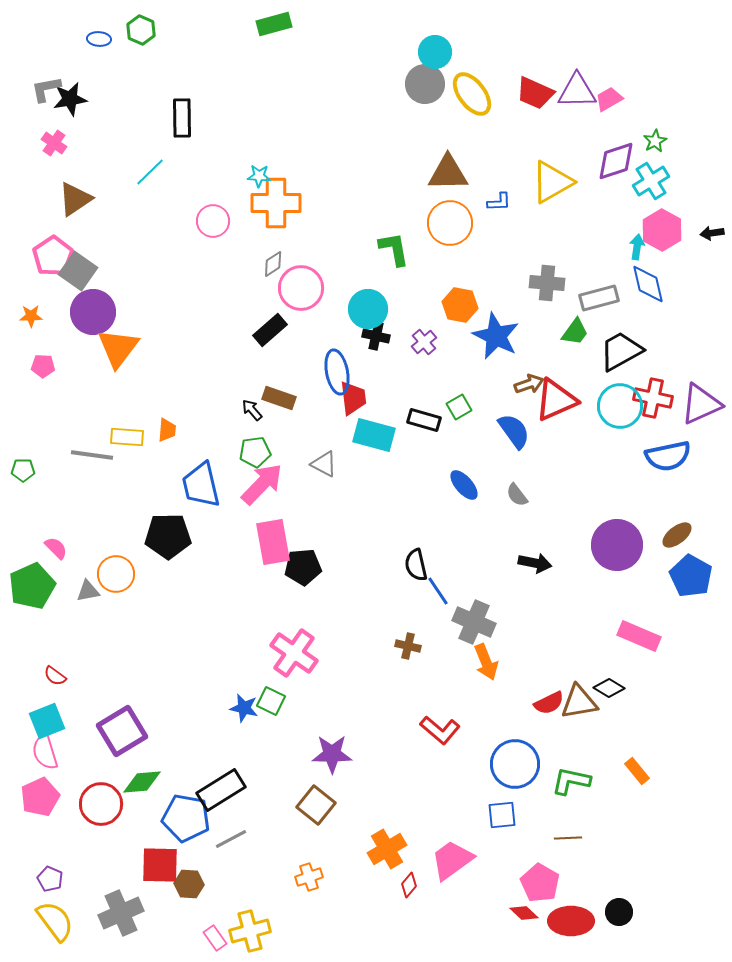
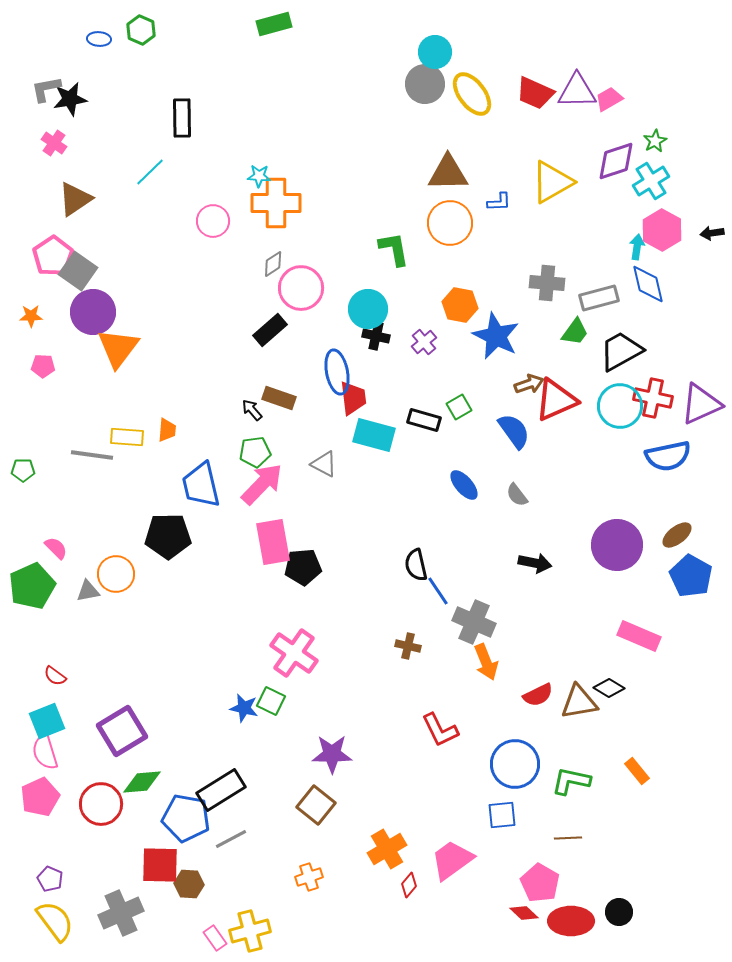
red semicircle at (549, 703): moved 11 px left, 8 px up
red L-shape at (440, 730): rotated 24 degrees clockwise
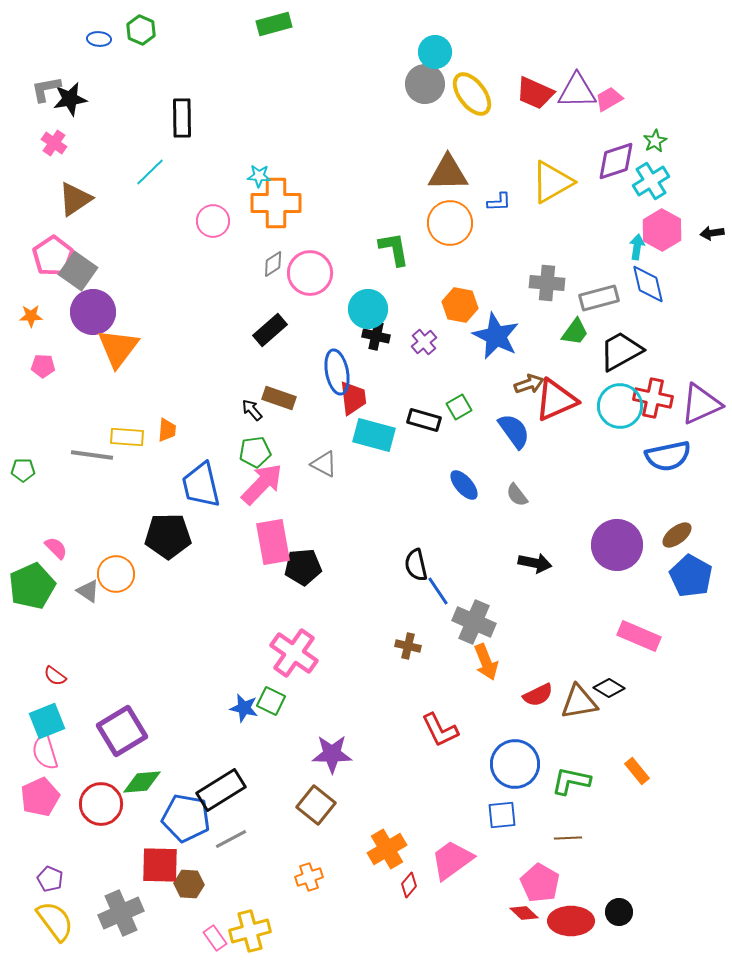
pink circle at (301, 288): moved 9 px right, 15 px up
gray triangle at (88, 591): rotated 45 degrees clockwise
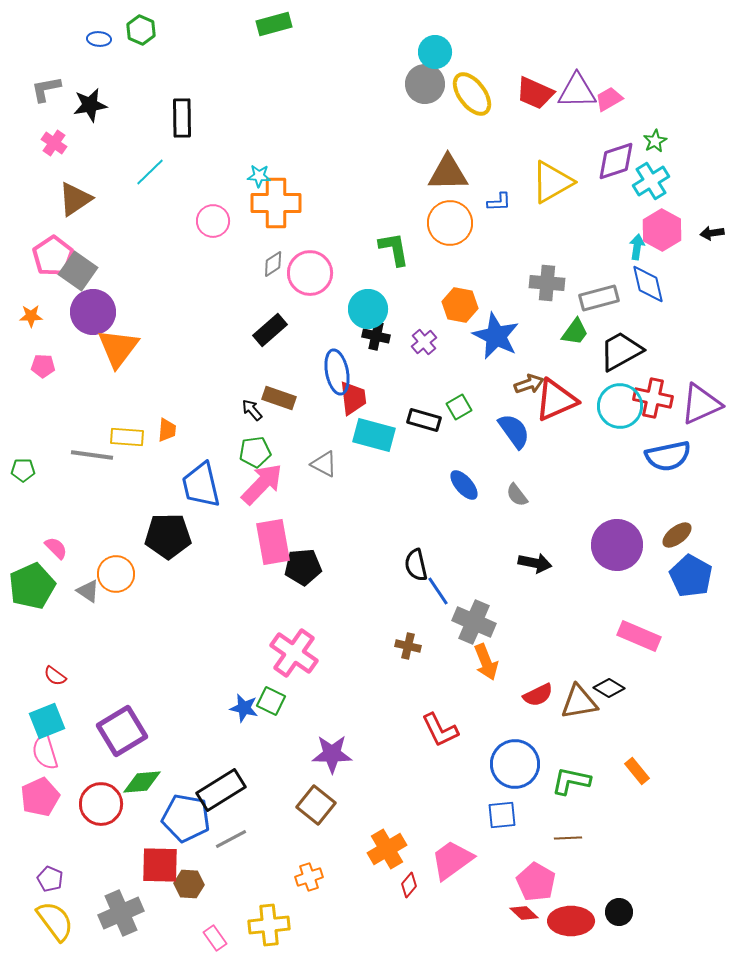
black star at (70, 99): moved 20 px right, 6 px down
pink pentagon at (540, 883): moved 4 px left, 1 px up
yellow cross at (250, 931): moved 19 px right, 6 px up; rotated 9 degrees clockwise
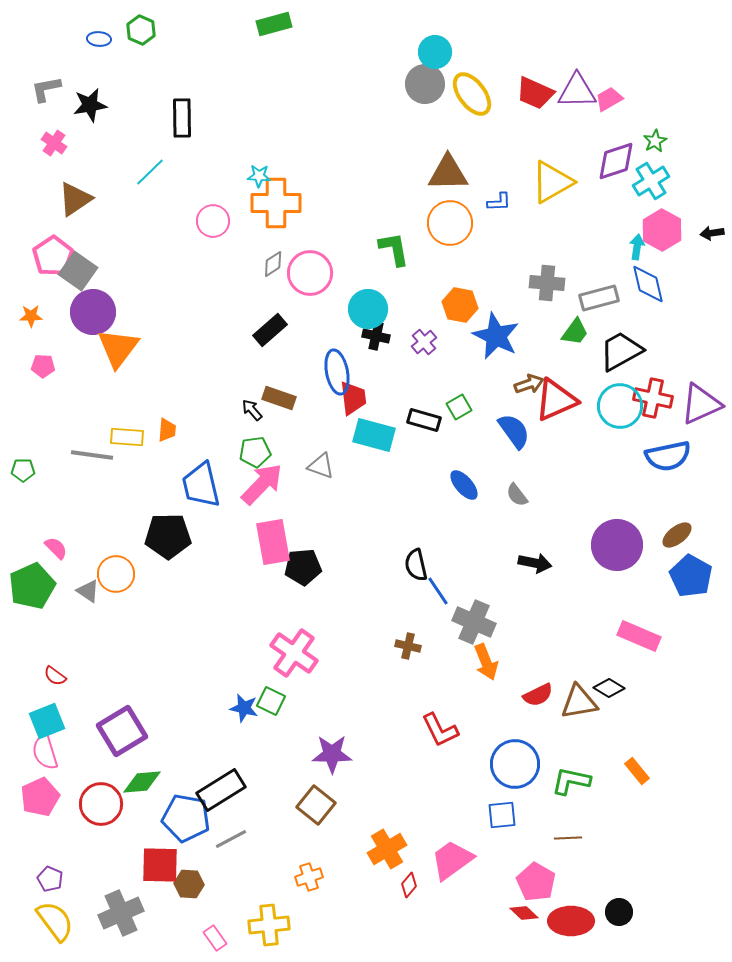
gray triangle at (324, 464): moved 3 px left, 2 px down; rotated 8 degrees counterclockwise
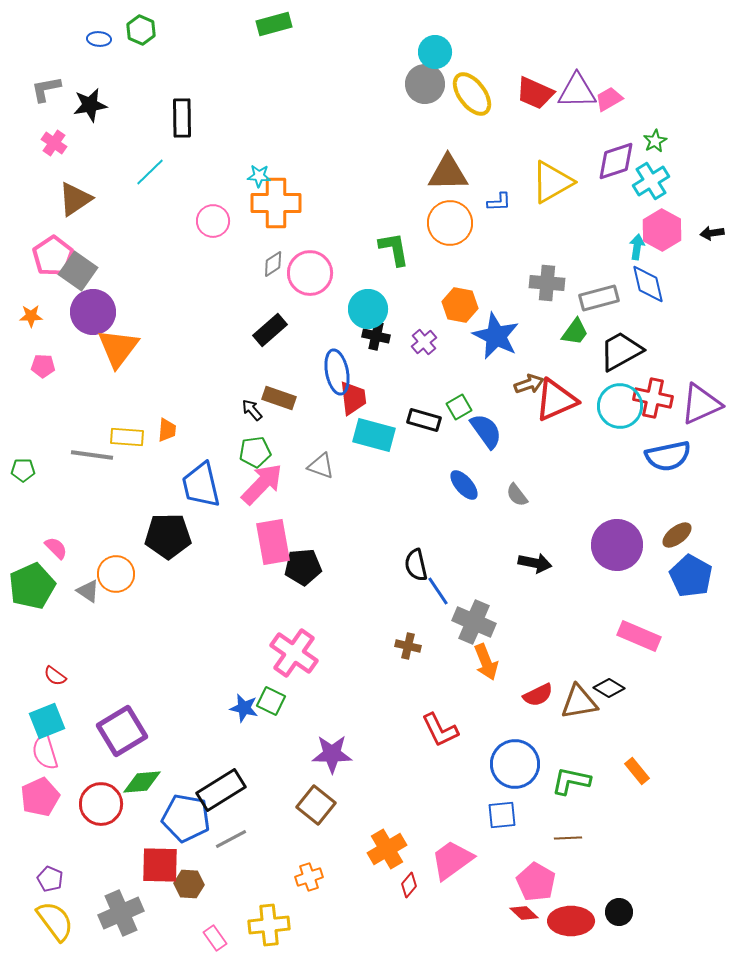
blue semicircle at (514, 431): moved 28 px left
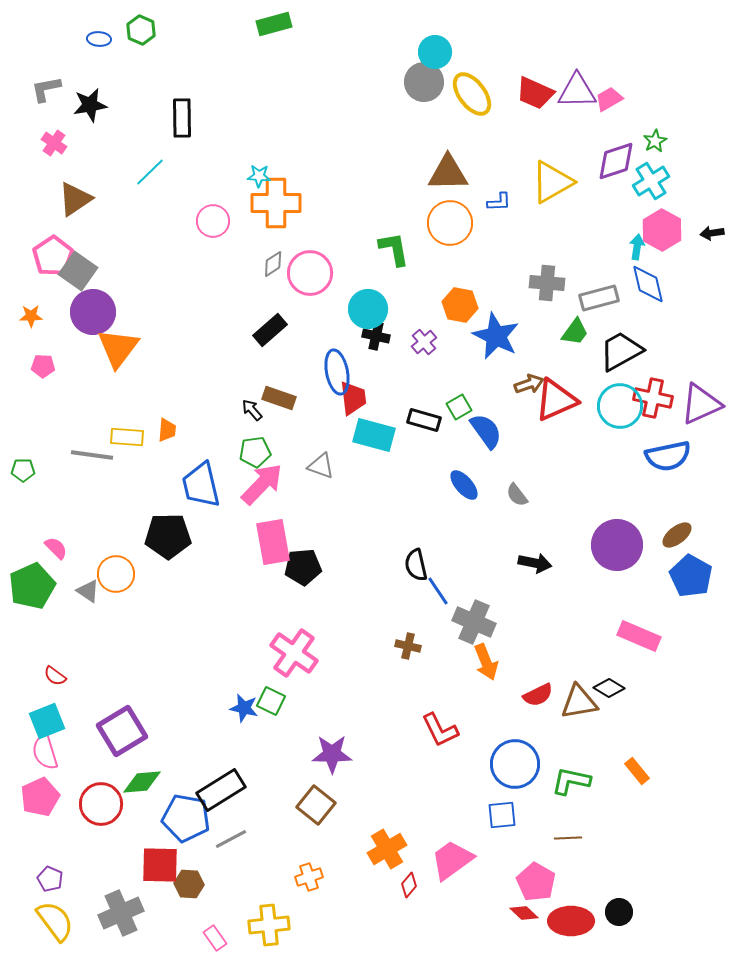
gray circle at (425, 84): moved 1 px left, 2 px up
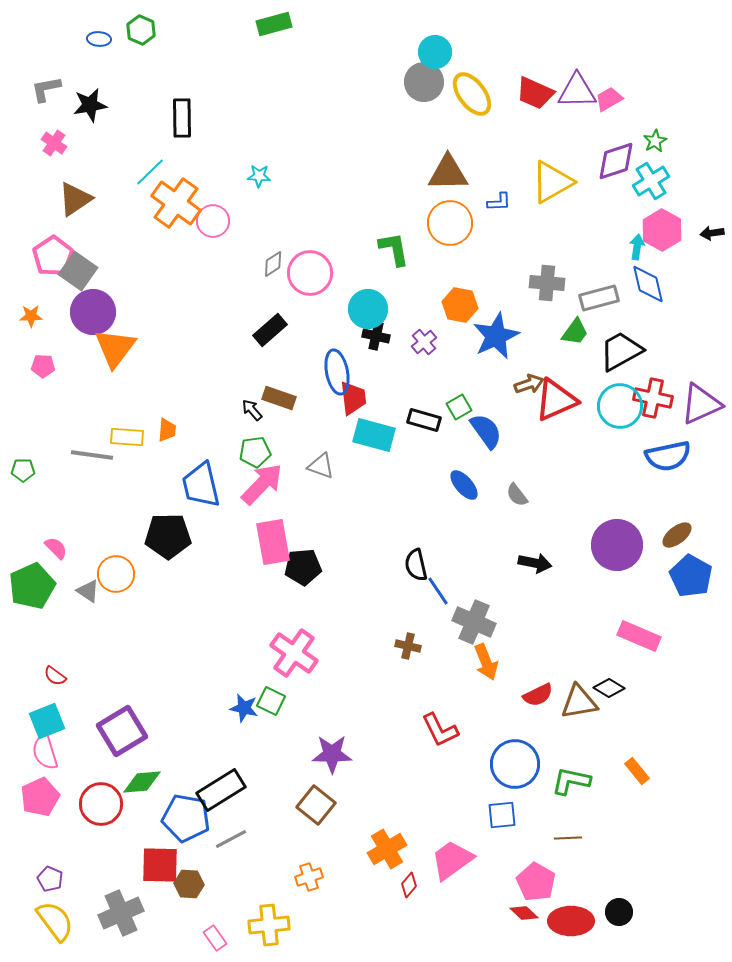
orange cross at (276, 203): moved 100 px left; rotated 36 degrees clockwise
blue star at (496, 336): rotated 21 degrees clockwise
orange triangle at (118, 348): moved 3 px left
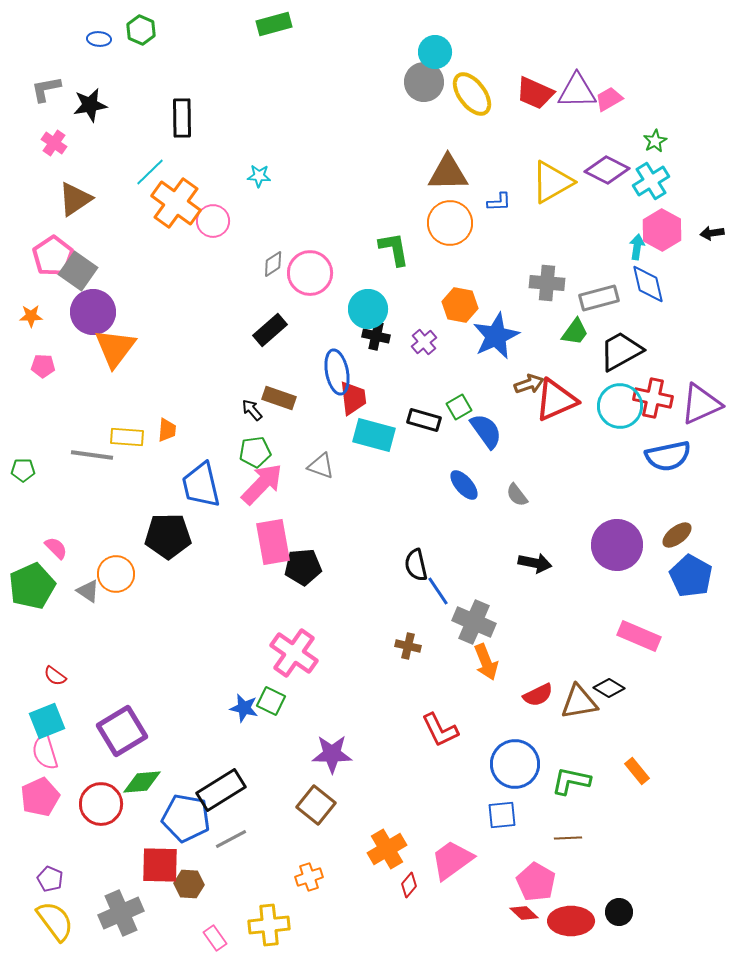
purple diamond at (616, 161): moved 9 px left, 9 px down; rotated 45 degrees clockwise
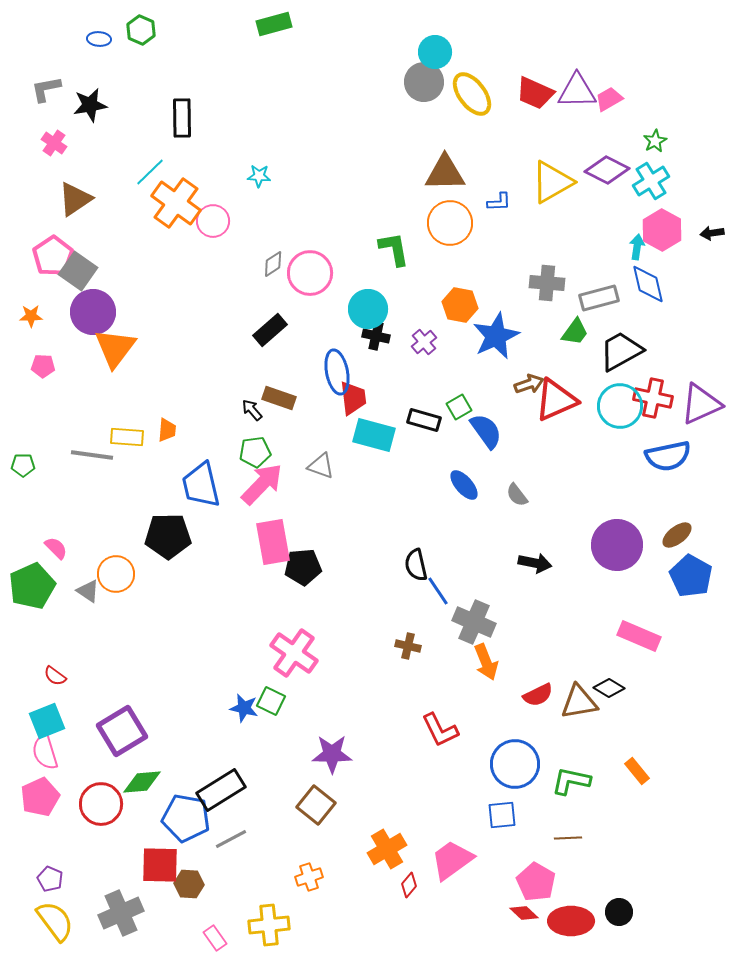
brown triangle at (448, 173): moved 3 px left
green pentagon at (23, 470): moved 5 px up
